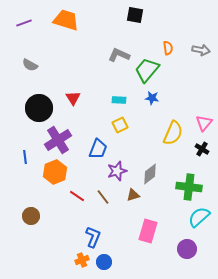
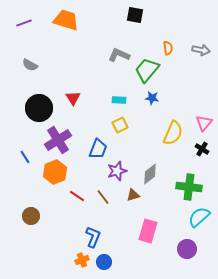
blue line: rotated 24 degrees counterclockwise
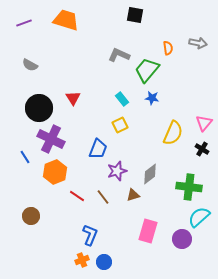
gray arrow: moved 3 px left, 7 px up
cyan rectangle: moved 3 px right, 1 px up; rotated 48 degrees clockwise
purple cross: moved 7 px left, 1 px up; rotated 32 degrees counterclockwise
blue L-shape: moved 3 px left, 2 px up
purple circle: moved 5 px left, 10 px up
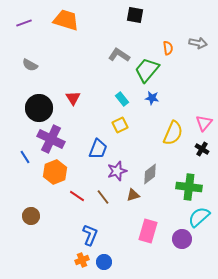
gray L-shape: rotated 10 degrees clockwise
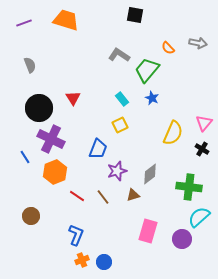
orange semicircle: rotated 144 degrees clockwise
gray semicircle: rotated 140 degrees counterclockwise
blue star: rotated 16 degrees clockwise
blue L-shape: moved 14 px left
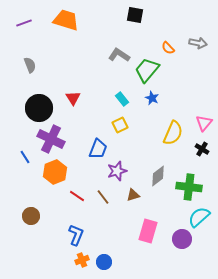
gray diamond: moved 8 px right, 2 px down
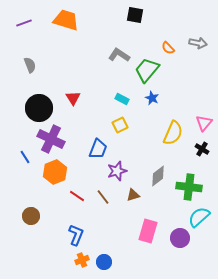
cyan rectangle: rotated 24 degrees counterclockwise
purple circle: moved 2 px left, 1 px up
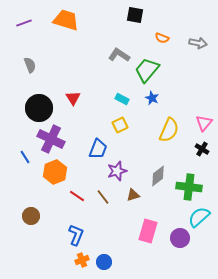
orange semicircle: moved 6 px left, 10 px up; rotated 24 degrees counterclockwise
yellow semicircle: moved 4 px left, 3 px up
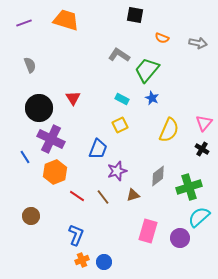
green cross: rotated 25 degrees counterclockwise
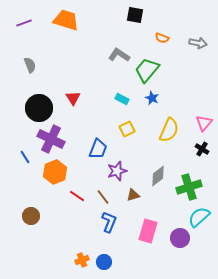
yellow square: moved 7 px right, 4 px down
blue L-shape: moved 33 px right, 13 px up
